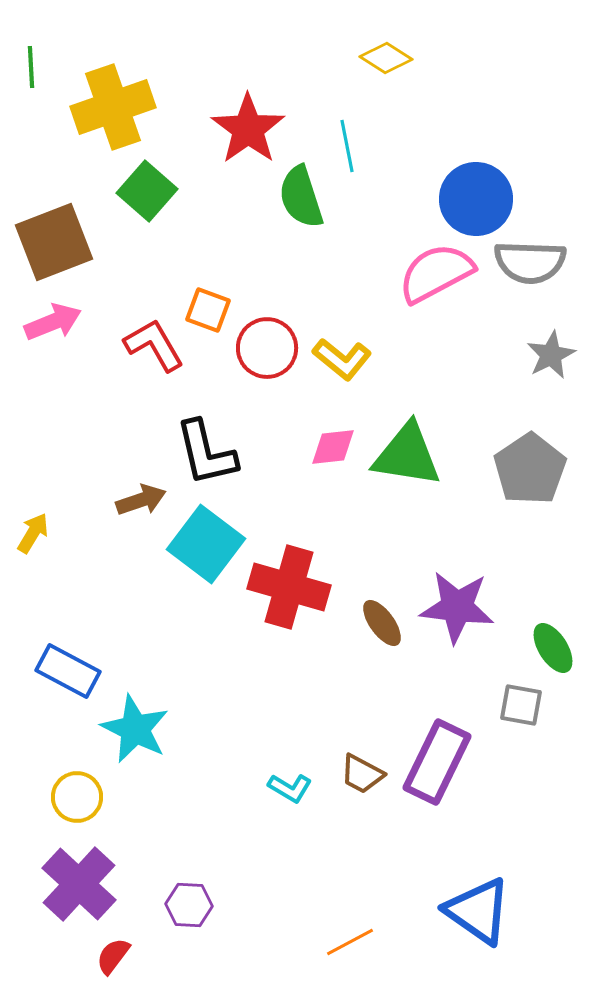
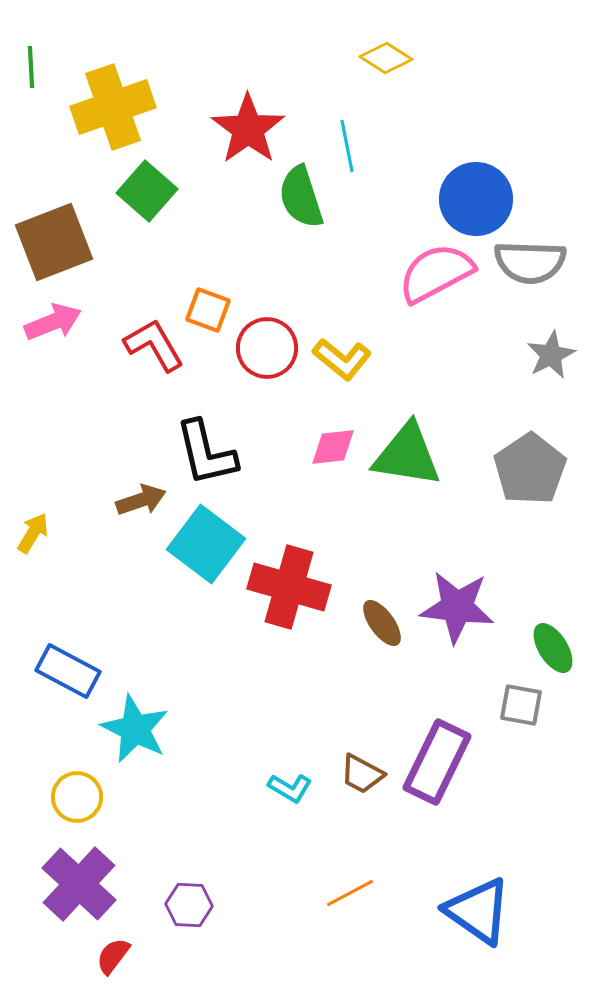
orange line: moved 49 px up
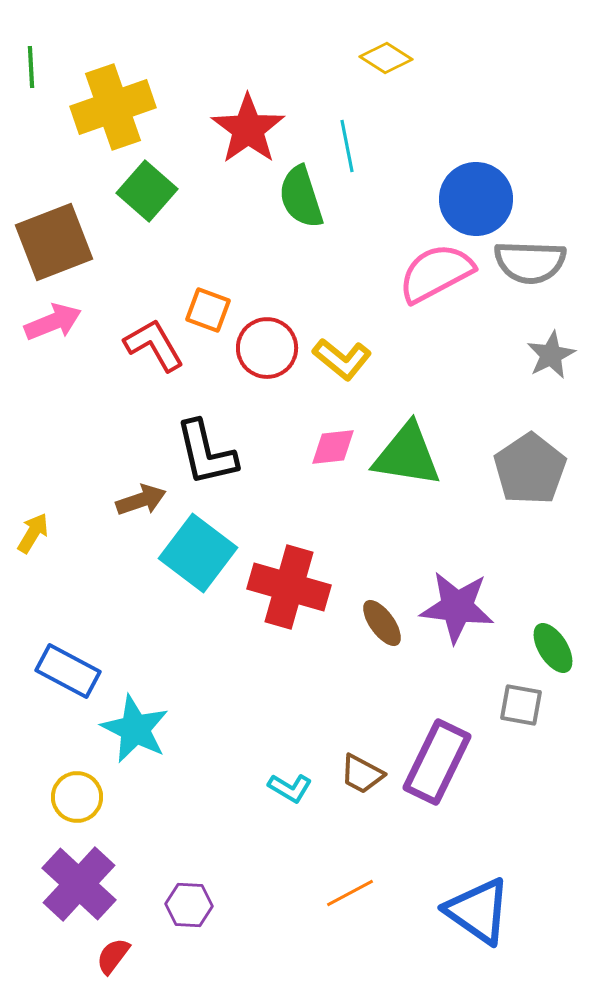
cyan square: moved 8 px left, 9 px down
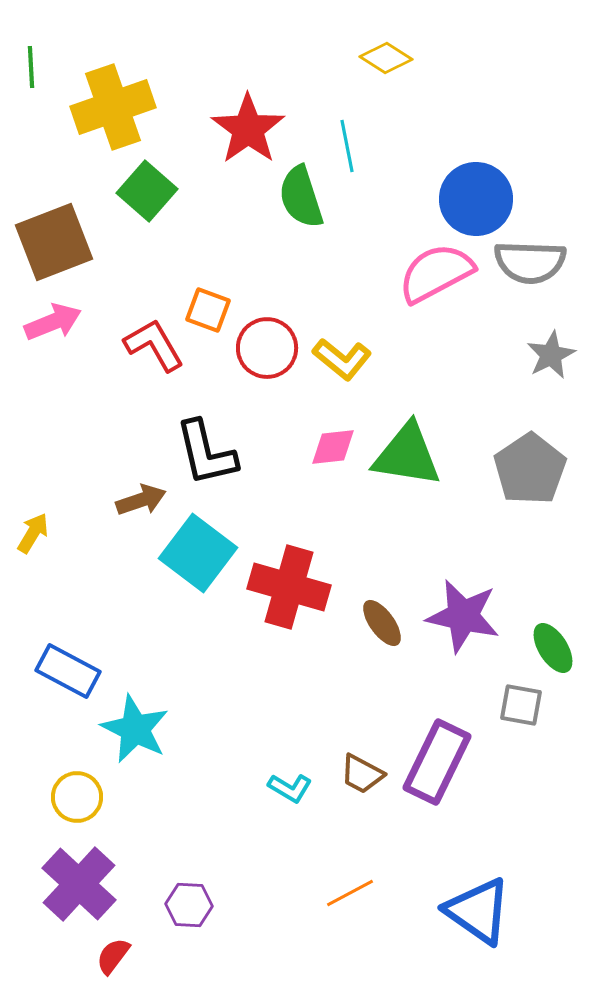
purple star: moved 6 px right, 9 px down; rotated 6 degrees clockwise
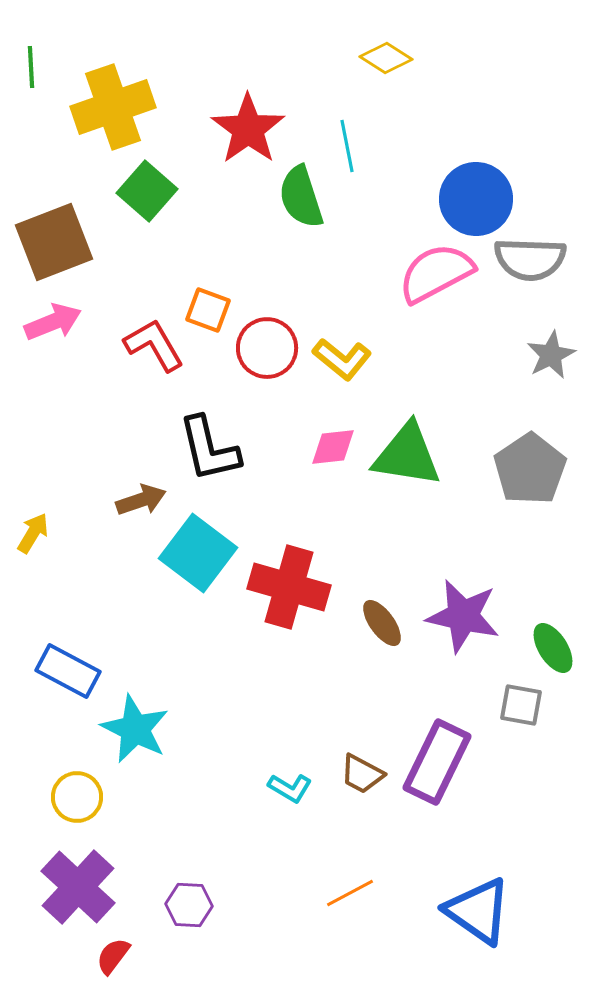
gray semicircle: moved 3 px up
black L-shape: moved 3 px right, 4 px up
purple cross: moved 1 px left, 3 px down
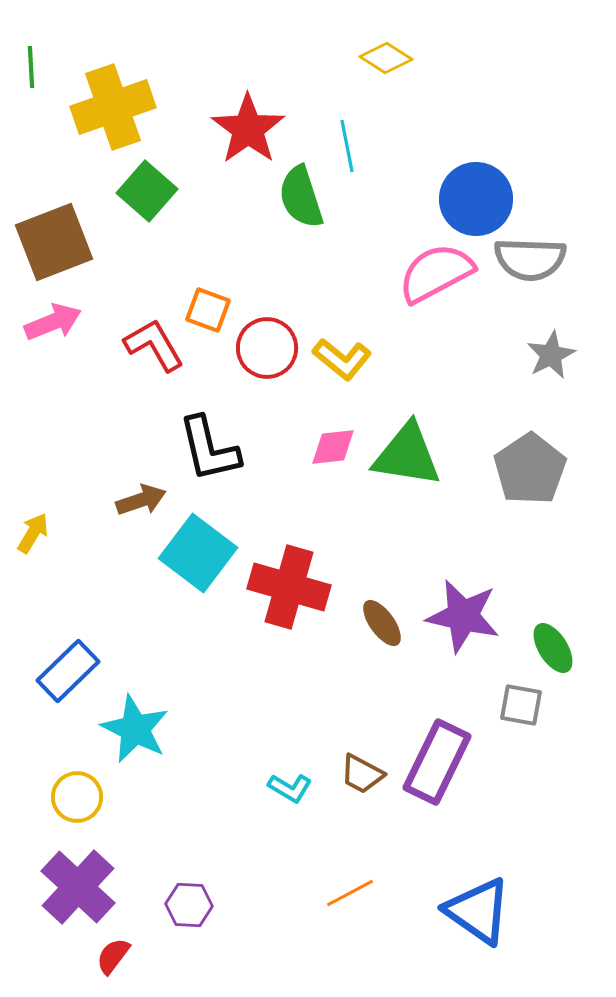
blue rectangle: rotated 72 degrees counterclockwise
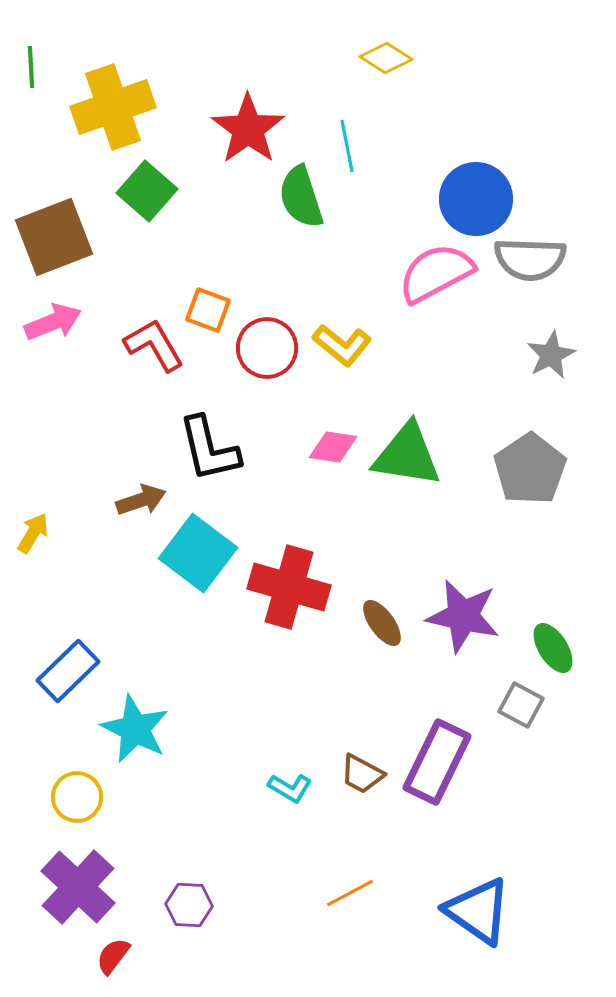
brown square: moved 5 px up
yellow L-shape: moved 14 px up
pink diamond: rotated 15 degrees clockwise
gray square: rotated 18 degrees clockwise
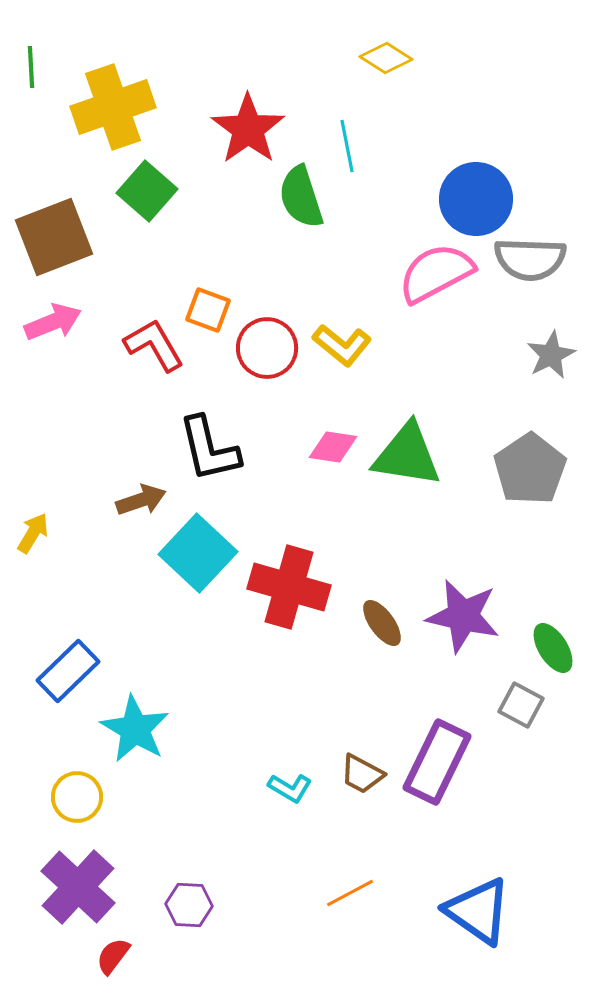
cyan square: rotated 6 degrees clockwise
cyan star: rotated 4 degrees clockwise
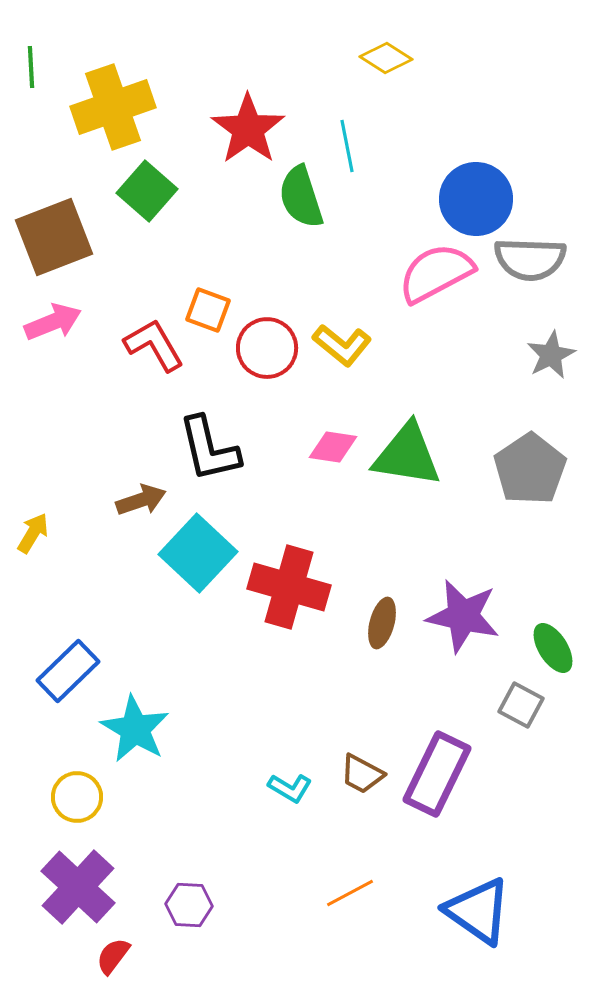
brown ellipse: rotated 51 degrees clockwise
purple rectangle: moved 12 px down
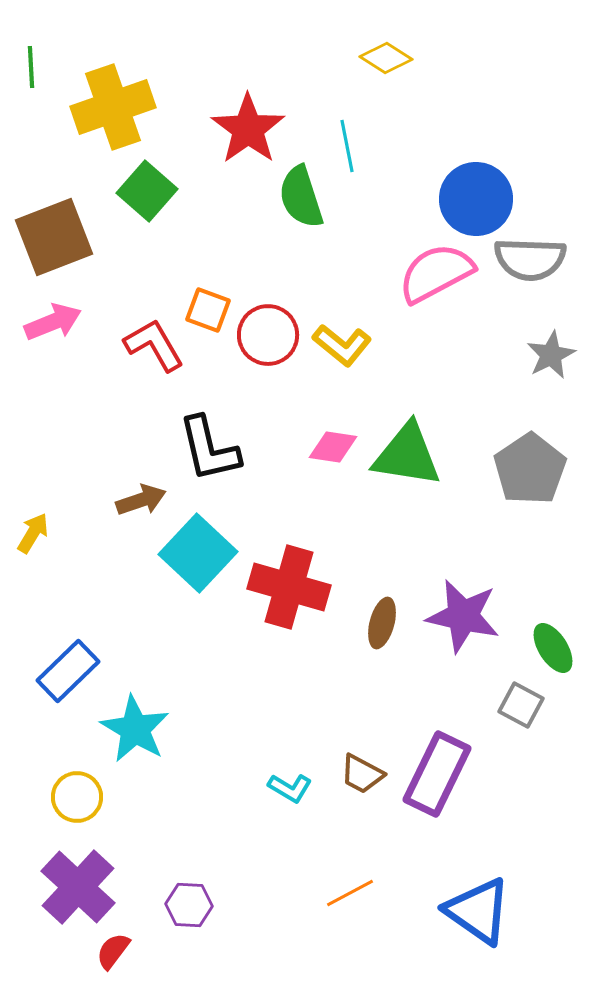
red circle: moved 1 px right, 13 px up
red semicircle: moved 5 px up
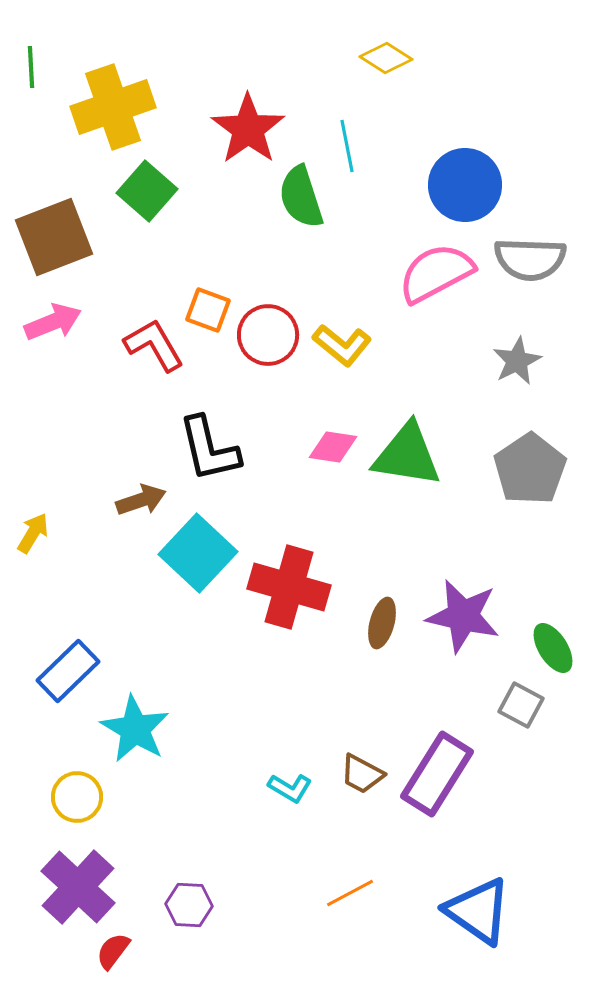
blue circle: moved 11 px left, 14 px up
gray star: moved 34 px left, 6 px down
purple rectangle: rotated 6 degrees clockwise
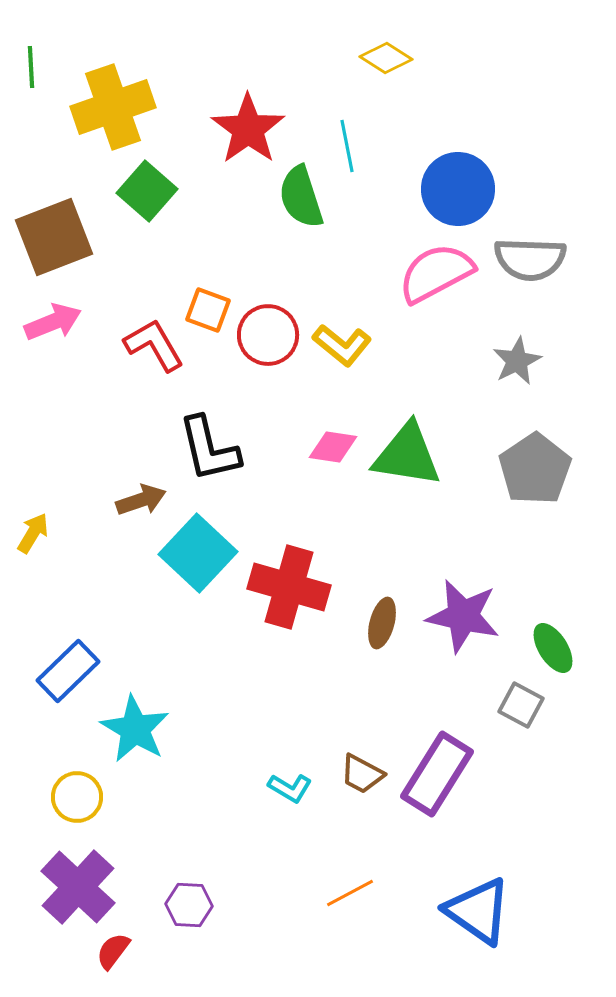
blue circle: moved 7 px left, 4 px down
gray pentagon: moved 5 px right
